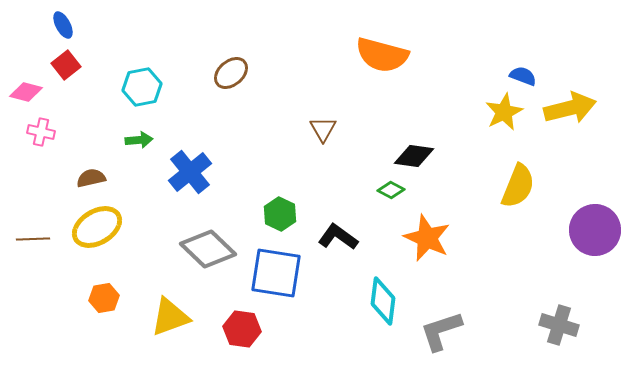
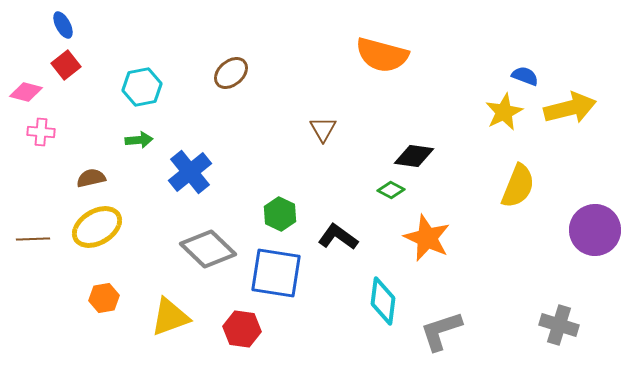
blue semicircle: moved 2 px right
pink cross: rotated 8 degrees counterclockwise
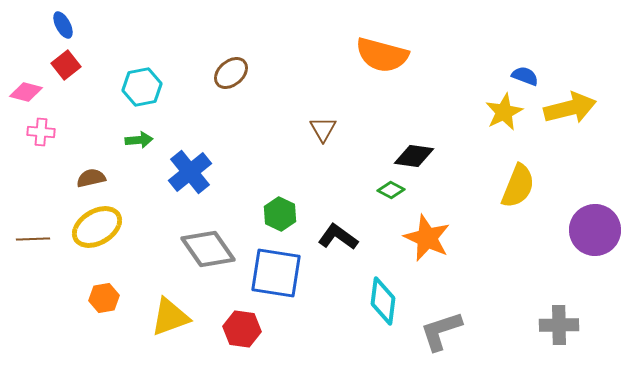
gray diamond: rotated 12 degrees clockwise
gray cross: rotated 18 degrees counterclockwise
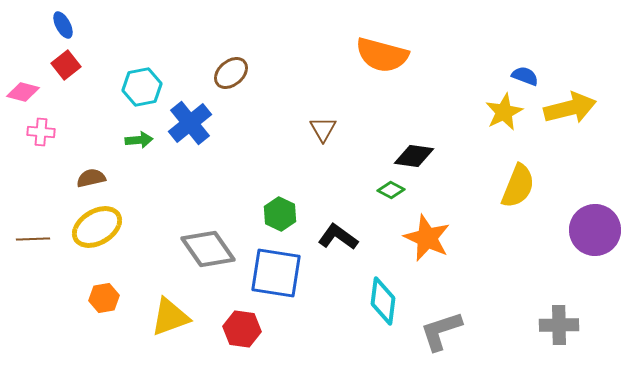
pink diamond: moved 3 px left
blue cross: moved 49 px up
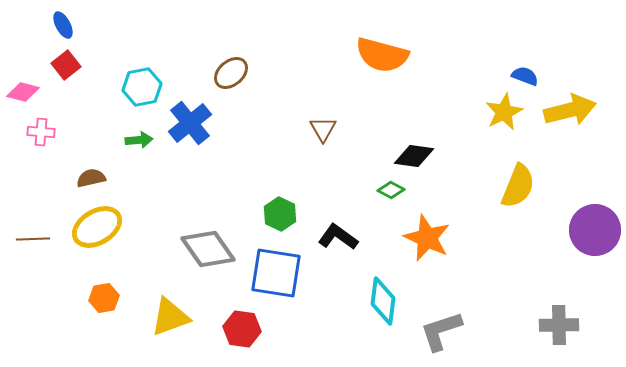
yellow arrow: moved 2 px down
